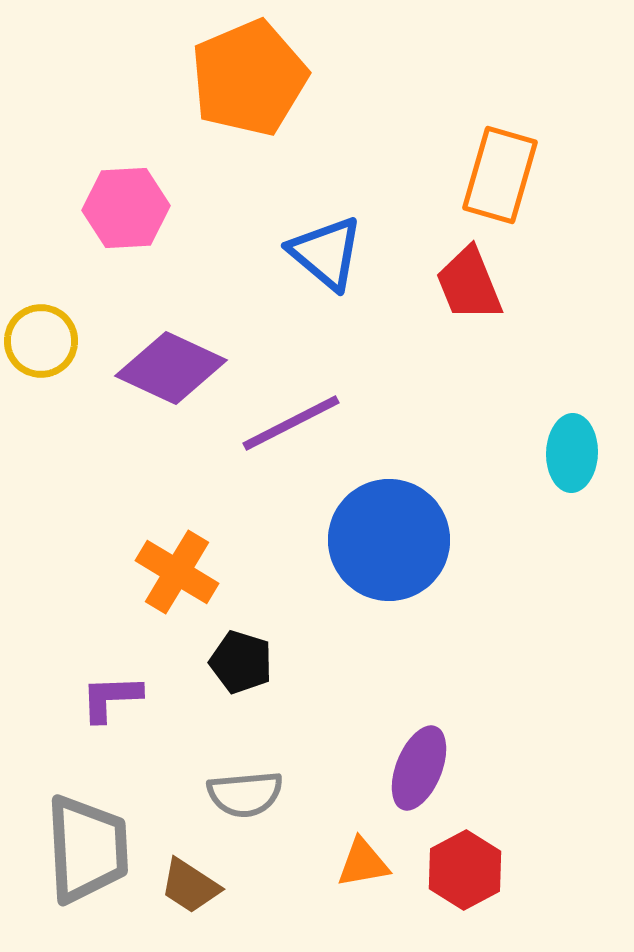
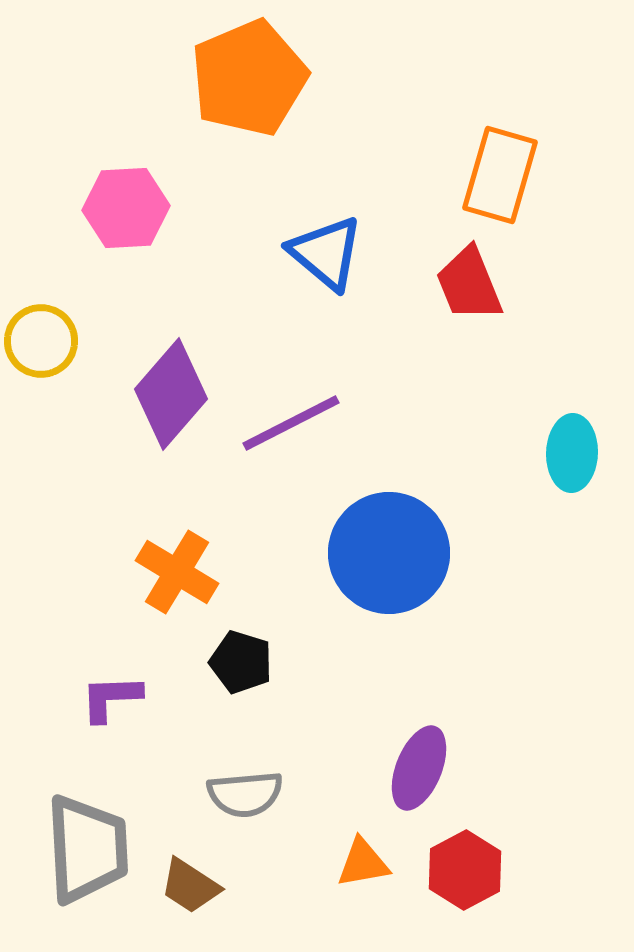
purple diamond: moved 26 px down; rotated 74 degrees counterclockwise
blue circle: moved 13 px down
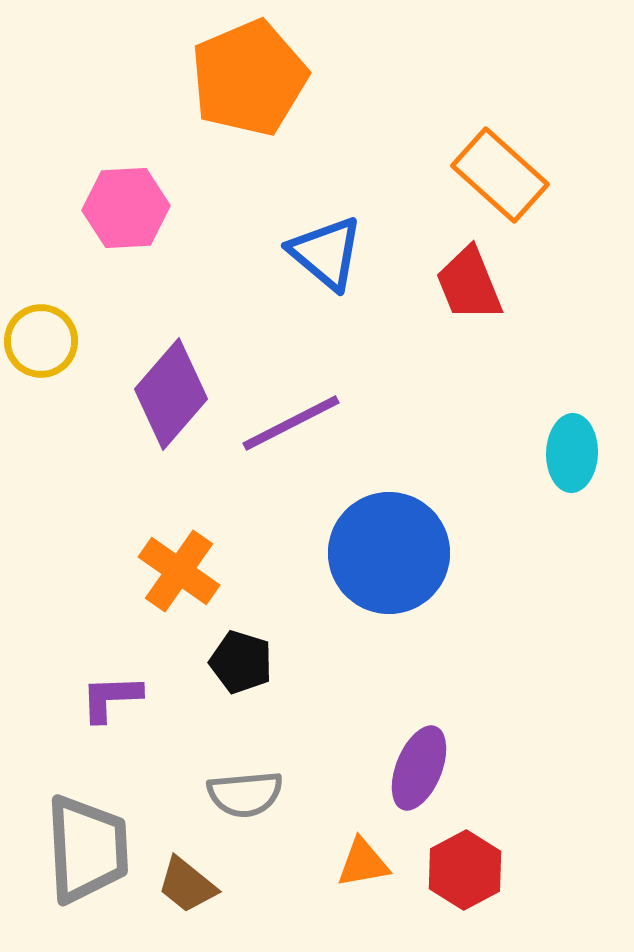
orange rectangle: rotated 64 degrees counterclockwise
orange cross: moved 2 px right, 1 px up; rotated 4 degrees clockwise
brown trapezoid: moved 3 px left, 1 px up; rotated 6 degrees clockwise
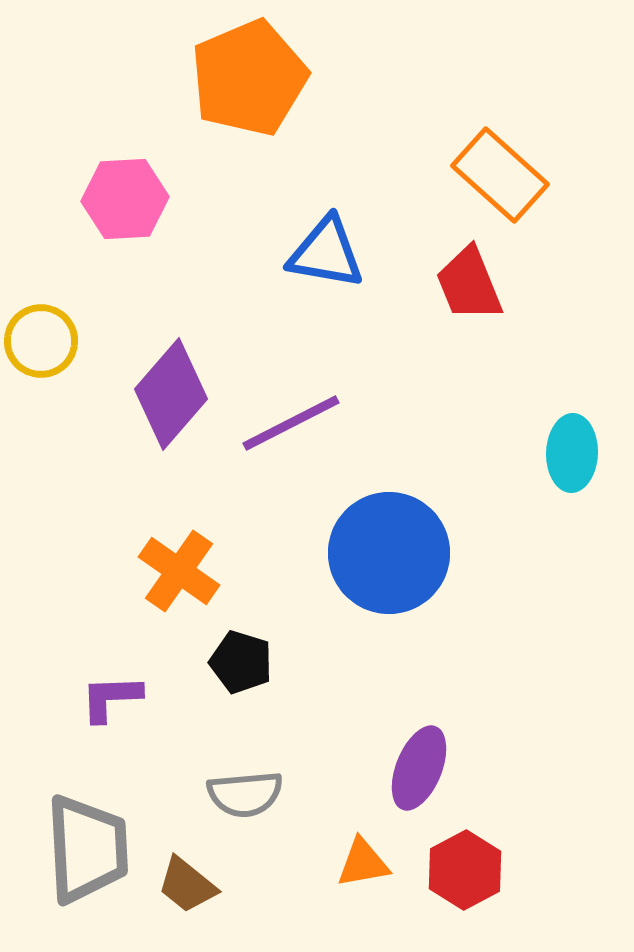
pink hexagon: moved 1 px left, 9 px up
blue triangle: rotated 30 degrees counterclockwise
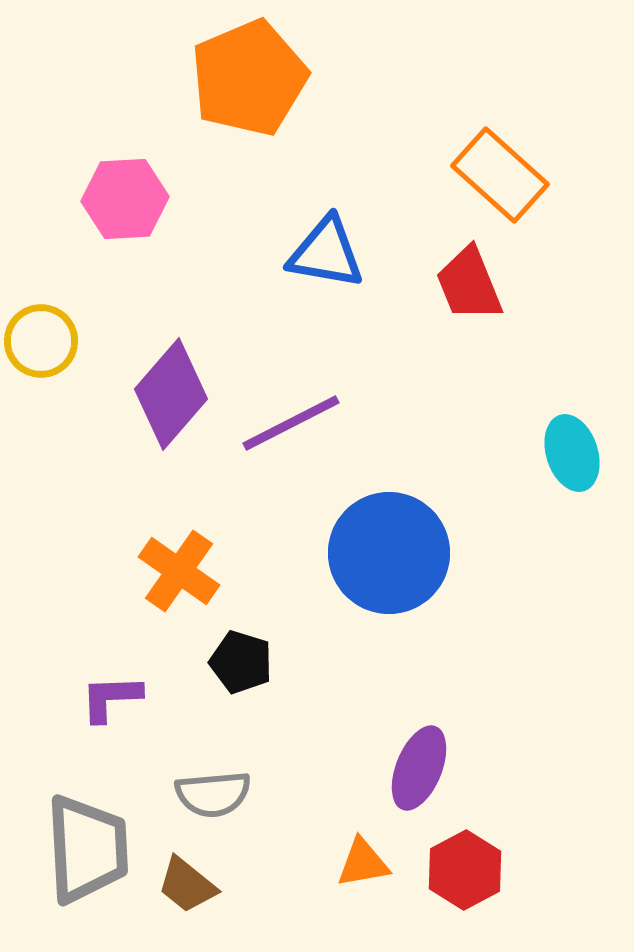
cyan ellipse: rotated 20 degrees counterclockwise
gray semicircle: moved 32 px left
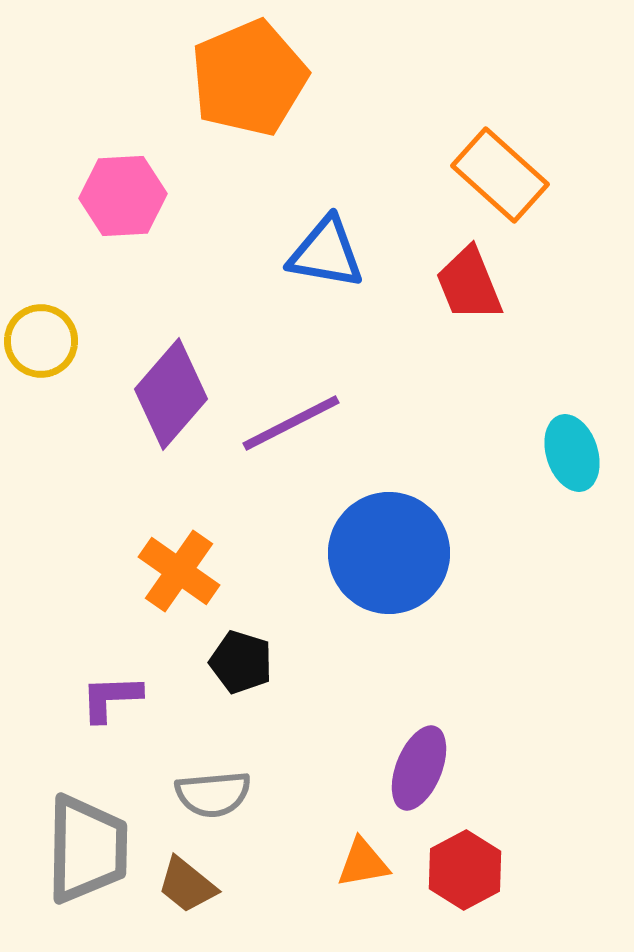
pink hexagon: moved 2 px left, 3 px up
gray trapezoid: rotated 4 degrees clockwise
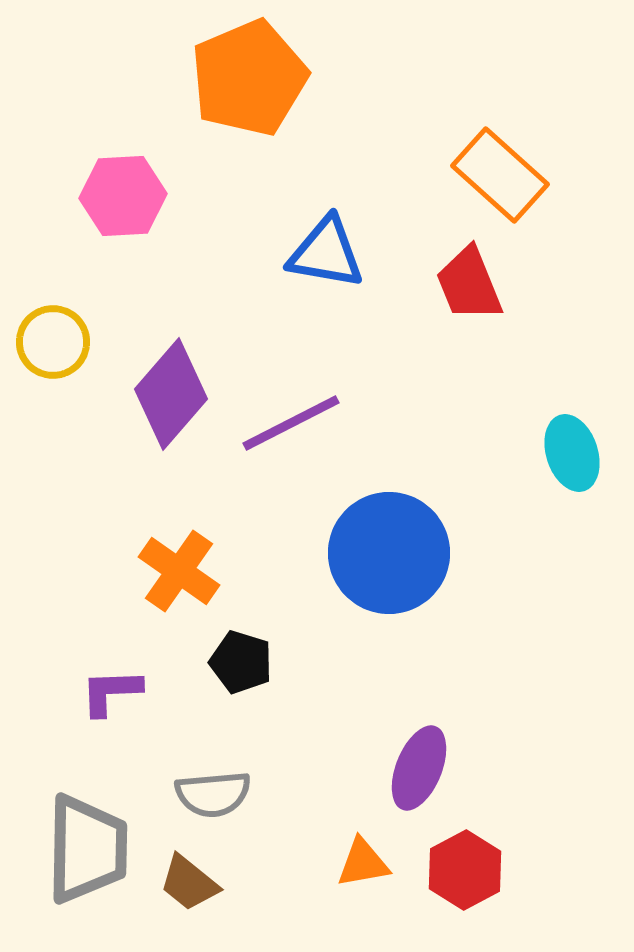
yellow circle: moved 12 px right, 1 px down
purple L-shape: moved 6 px up
brown trapezoid: moved 2 px right, 2 px up
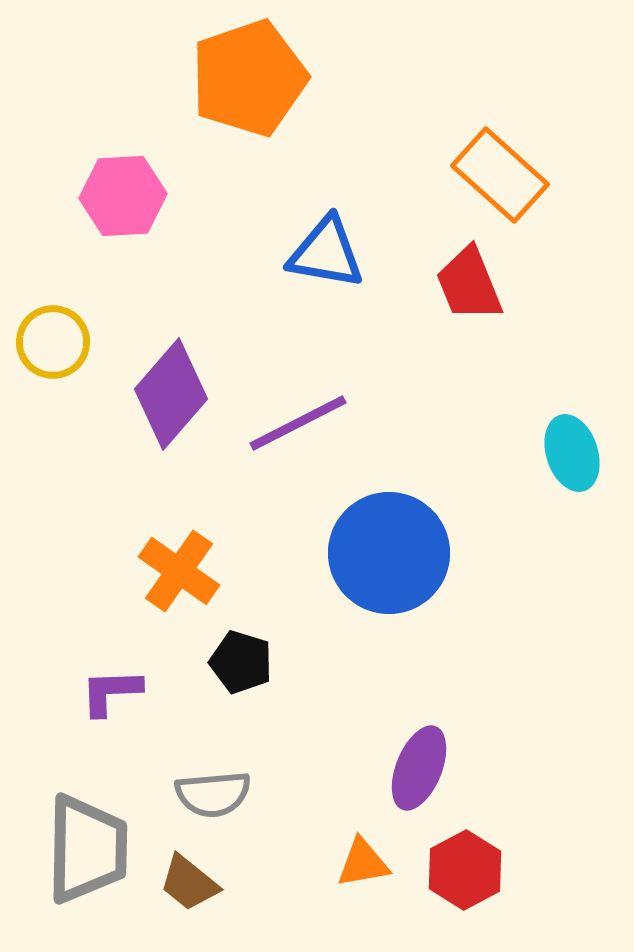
orange pentagon: rotated 4 degrees clockwise
purple line: moved 7 px right
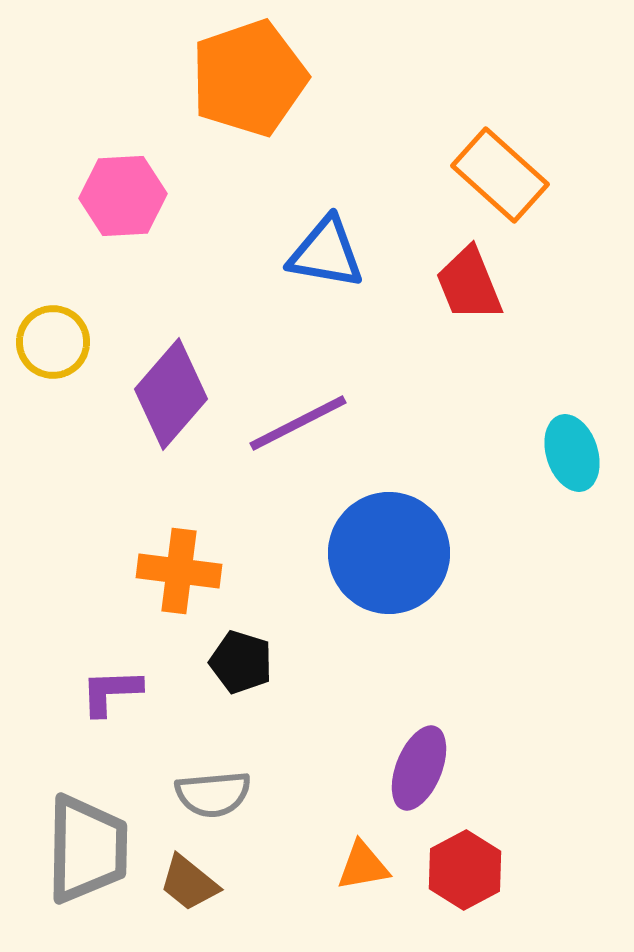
orange cross: rotated 28 degrees counterclockwise
orange triangle: moved 3 px down
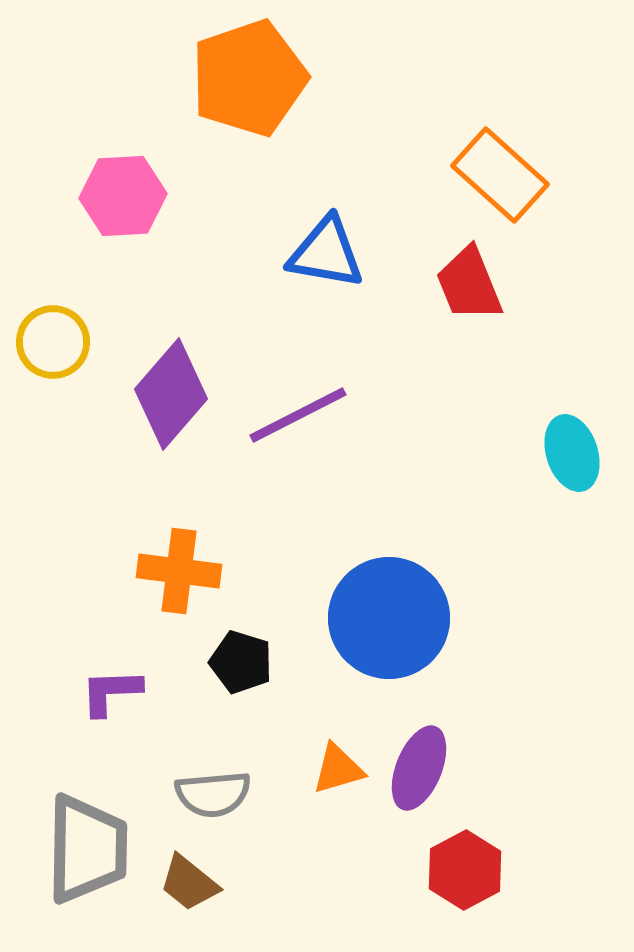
purple line: moved 8 px up
blue circle: moved 65 px down
orange triangle: moved 25 px left, 97 px up; rotated 6 degrees counterclockwise
